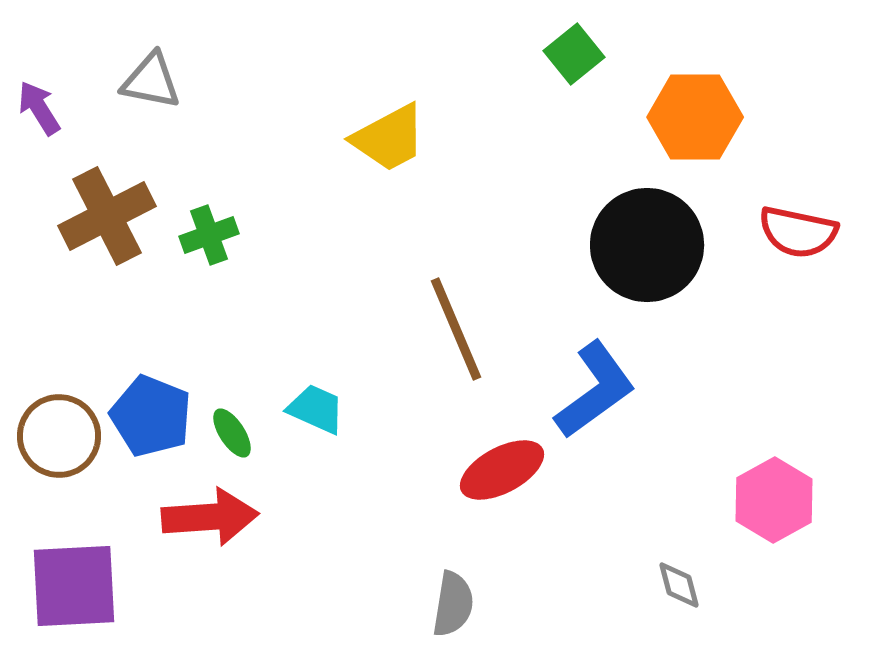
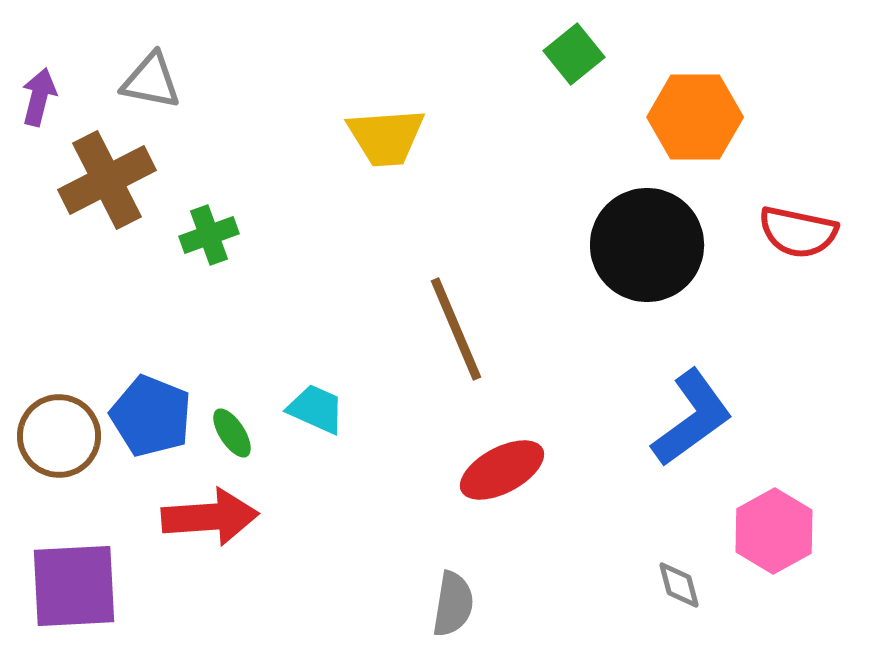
purple arrow: moved 11 px up; rotated 46 degrees clockwise
yellow trapezoid: moved 3 px left, 1 px up; rotated 24 degrees clockwise
brown cross: moved 36 px up
blue L-shape: moved 97 px right, 28 px down
pink hexagon: moved 31 px down
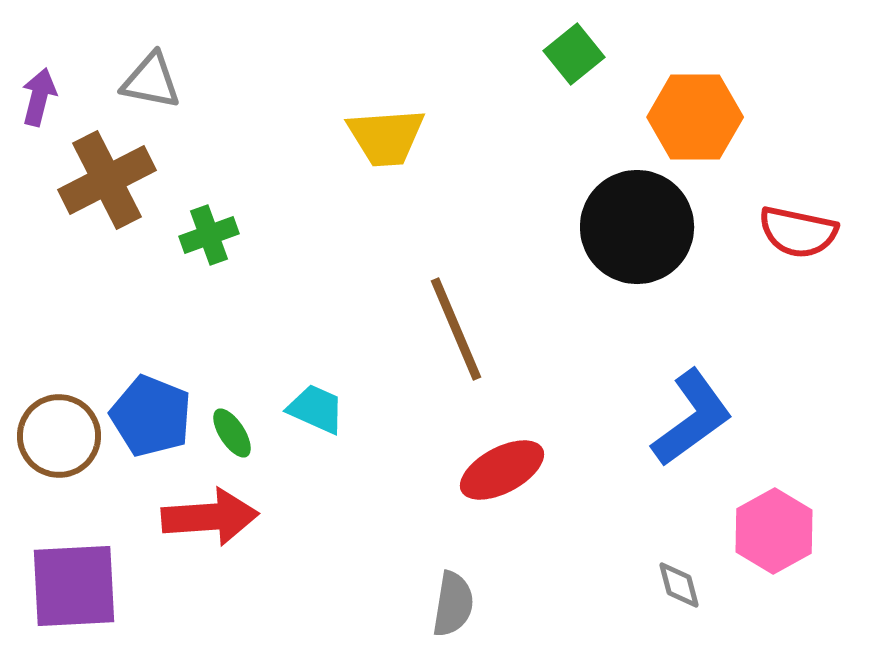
black circle: moved 10 px left, 18 px up
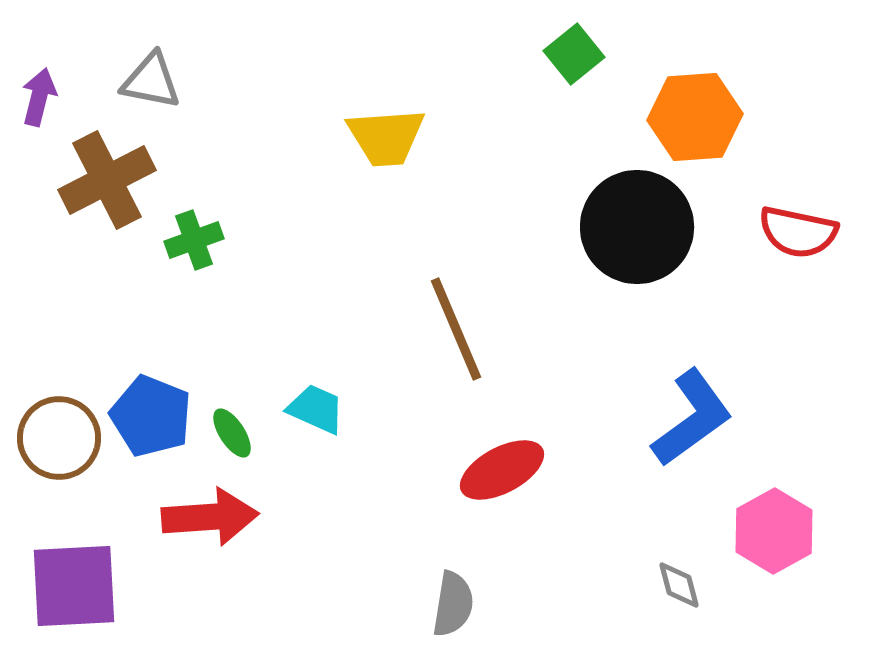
orange hexagon: rotated 4 degrees counterclockwise
green cross: moved 15 px left, 5 px down
brown circle: moved 2 px down
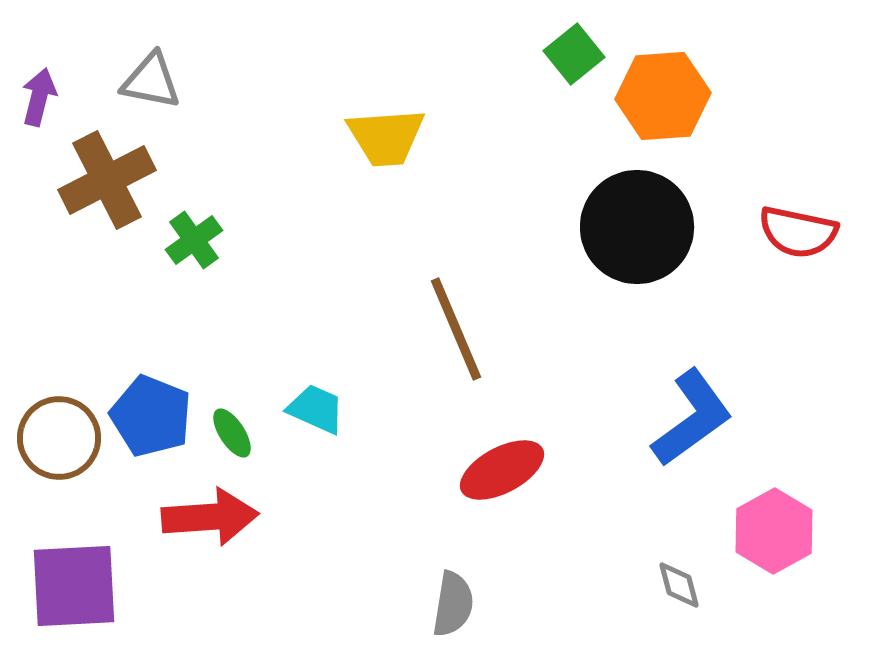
orange hexagon: moved 32 px left, 21 px up
green cross: rotated 16 degrees counterclockwise
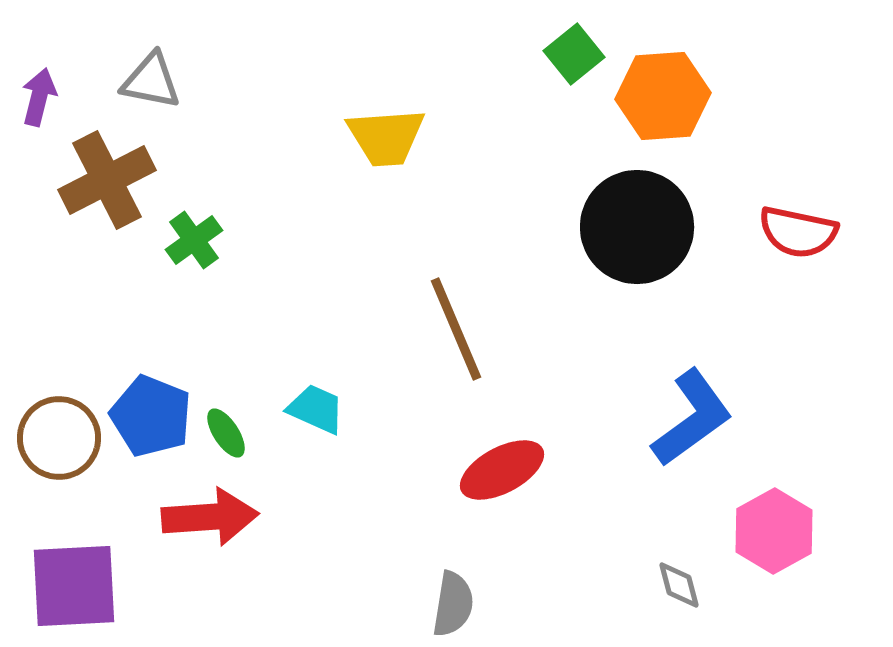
green ellipse: moved 6 px left
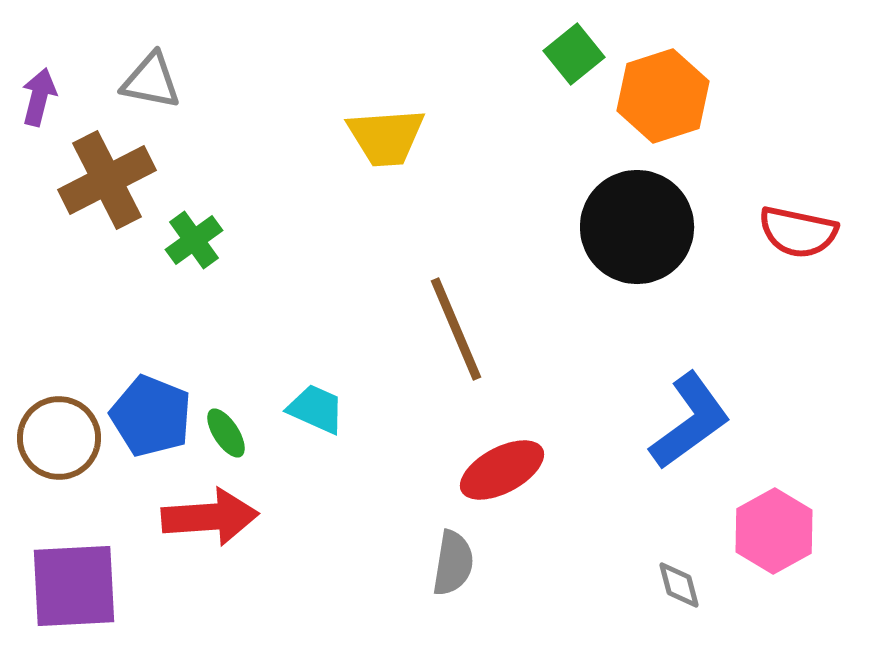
orange hexagon: rotated 14 degrees counterclockwise
blue L-shape: moved 2 px left, 3 px down
gray semicircle: moved 41 px up
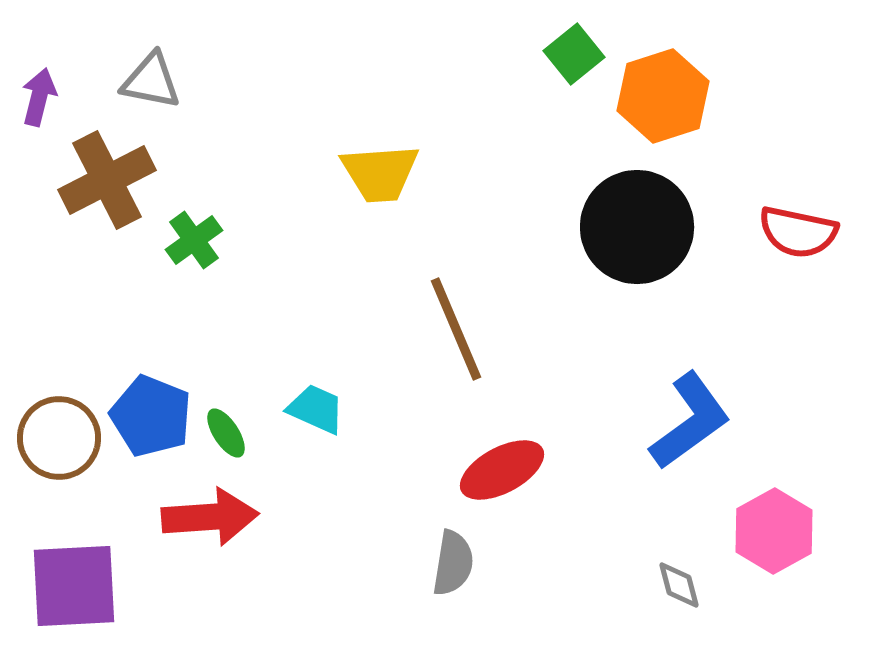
yellow trapezoid: moved 6 px left, 36 px down
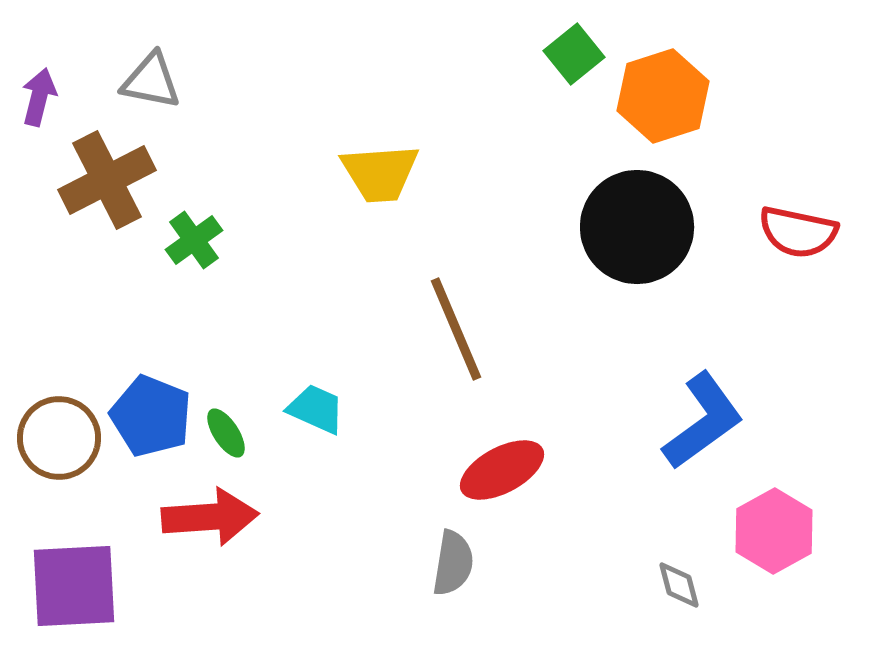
blue L-shape: moved 13 px right
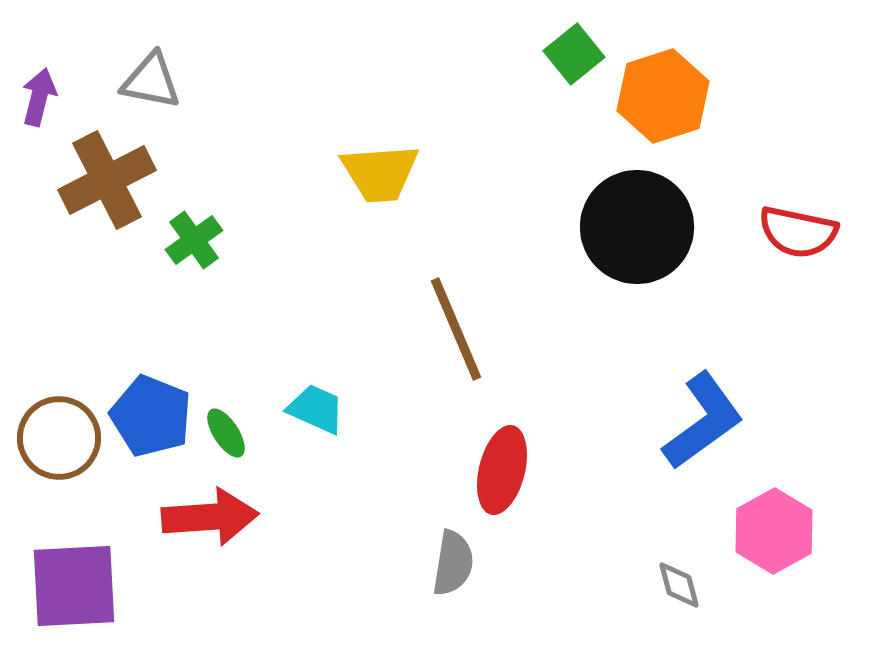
red ellipse: rotated 48 degrees counterclockwise
